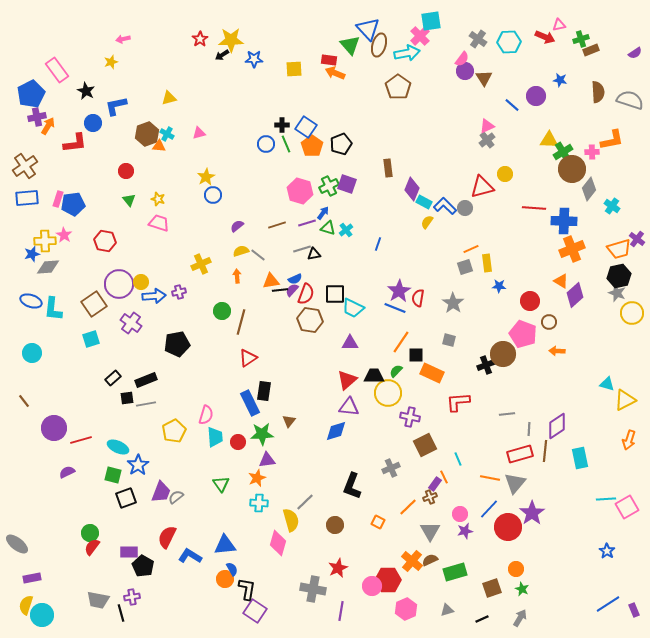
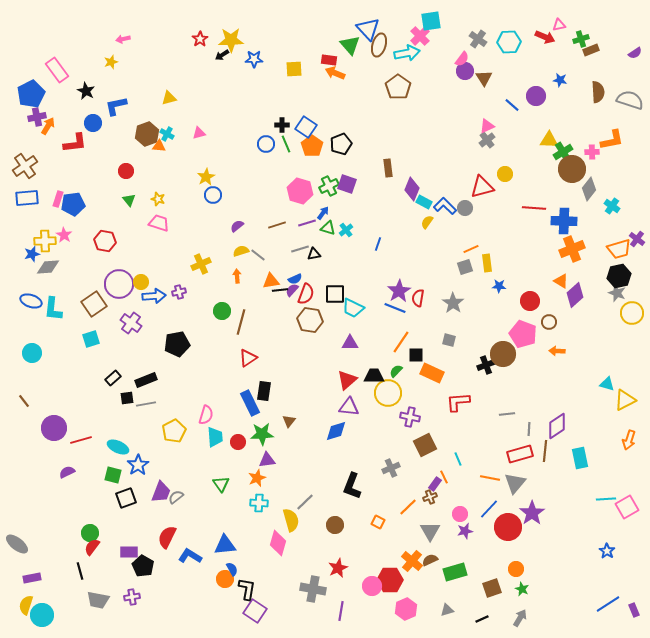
gray line at (302, 249): moved 2 px left
red hexagon at (388, 580): moved 2 px right
black line at (121, 613): moved 41 px left, 42 px up
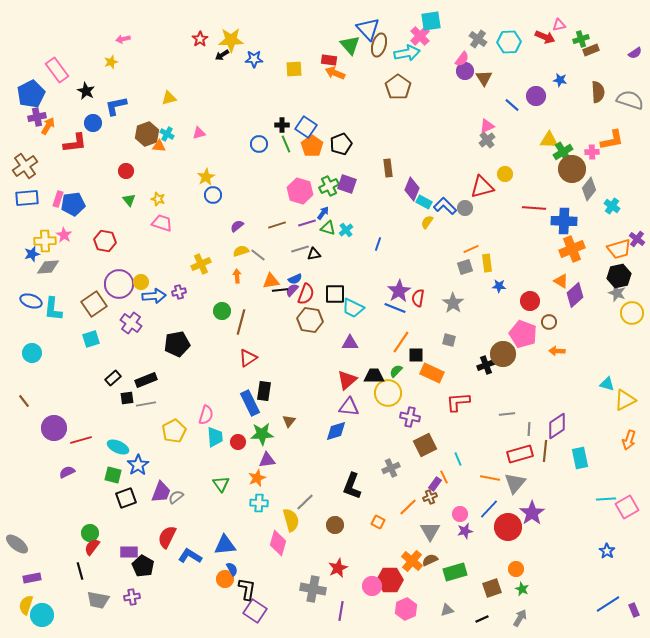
blue circle at (266, 144): moved 7 px left
pink trapezoid at (159, 223): moved 3 px right
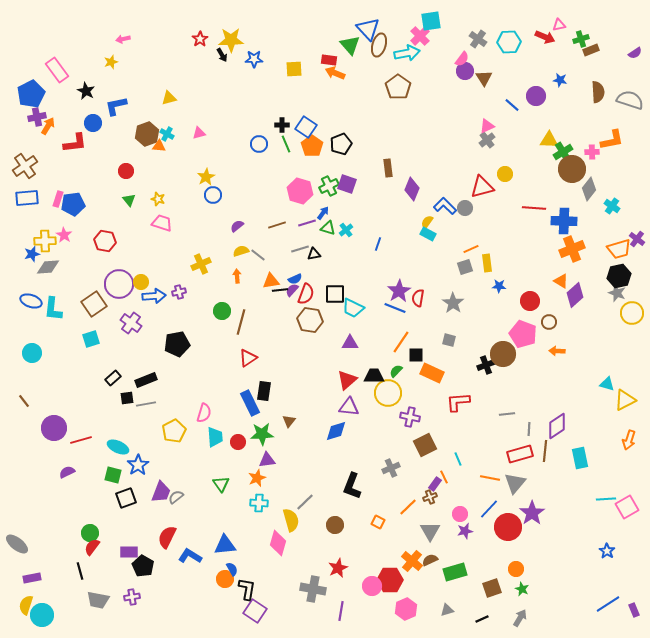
black arrow at (222, 55): rotated 88 degrees counterclockwise
cyan rectangle at (424, 202): moved 4 px right, 32 px down
pink semicircle at (206, 415): moved 2 px left, 2 px up
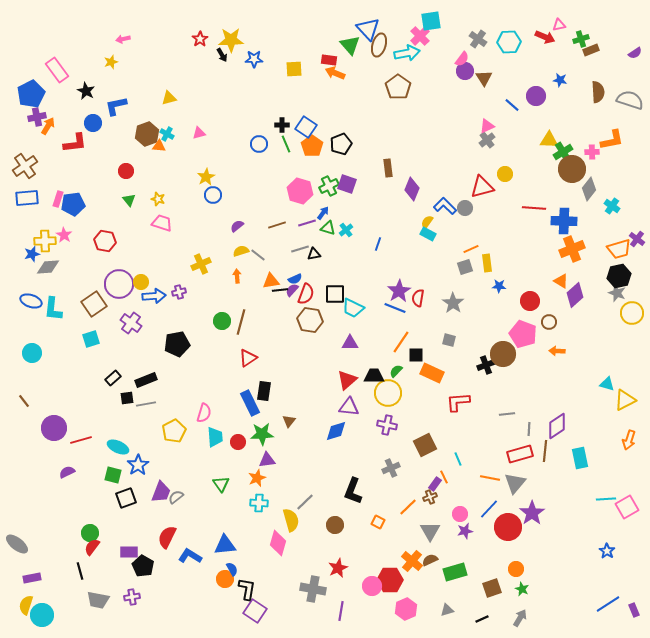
green circle at (222, 311): moved 10 px down
purple cross at (410, 417): moved 23 px left, 8 px down
black L-shape at (352, 486): moved 1 px right, 5 px down
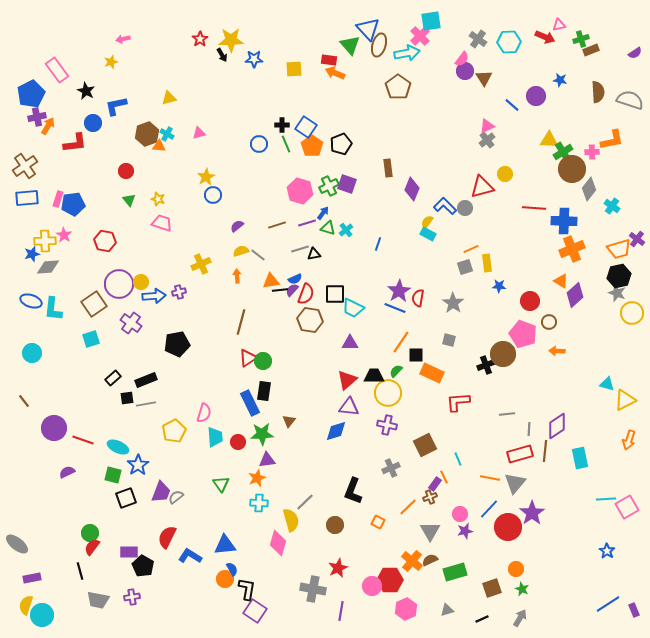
green circle at (222, 321): moved 41 px right, 40 px down
red line at (81, 440): moved 2 px right; rotated 35 degrees clockwise
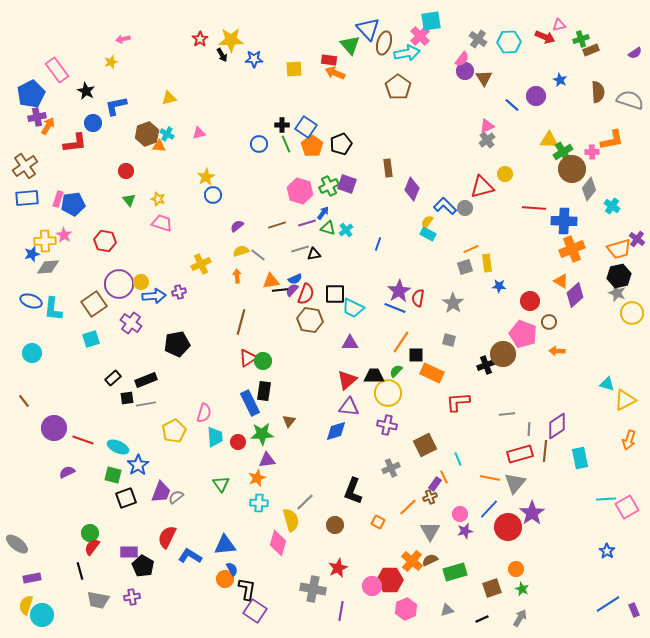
brown ellipse at (379, 45): moved 5 px right, 2 px up
blue star at (560, 80): rotated 16 degrees clockwise
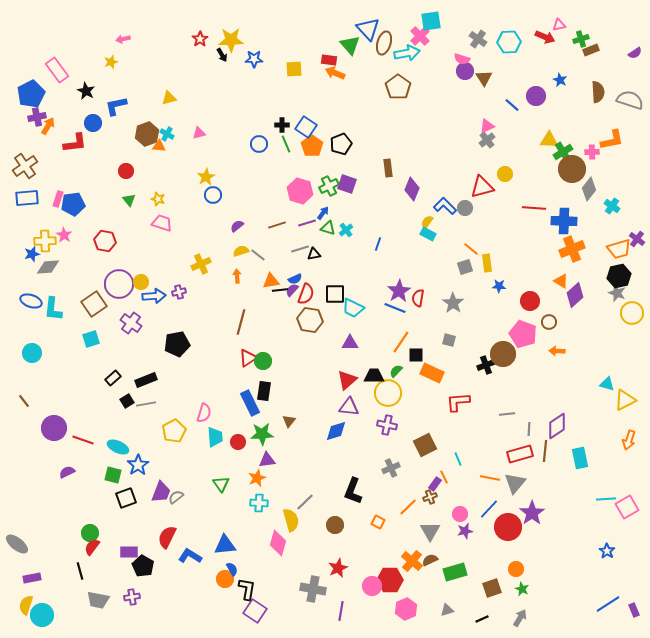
pink semicircle at (462, 59): rotated 70 degrees clockwise
orange line at (471, 249): rotated 63 degrees clockwise
black square at (127, 398): moved 3 px down; rotated 24 degrees counterclockwise
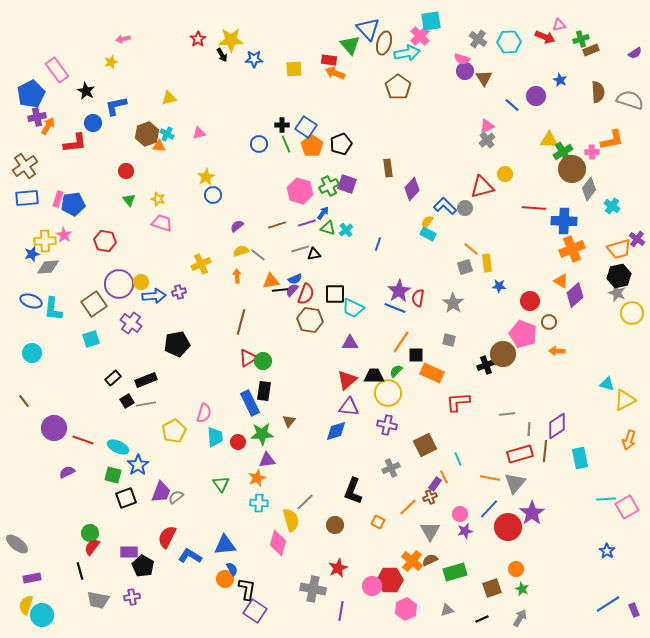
red star at (200, 39): moved 2 px left
purple diamond at (412, 189): rotated 20 degrees clockwise
